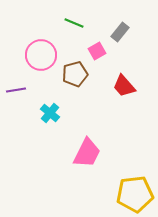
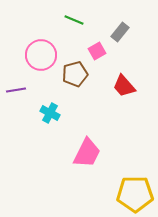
green line: moved 3 px up
cyan cross: rotated 12 degrees counterclockwise
yellow pentagon: rotated 6 degrees clockwise
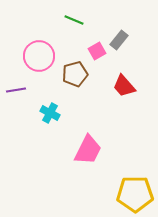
gray rectangle: moved 1 px left, 8 px down
pink circle: moved 2 px left, 1 px down
pink trapezoid: moved 1 px right, 3 px up
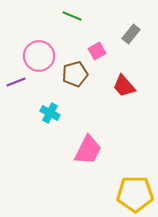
green line: moved 2 px left, 4 px up
gray rectangle: moved 12 px right, 6 px up
purple line: moved 8 px up; rotated 12 degrees counterclockwise
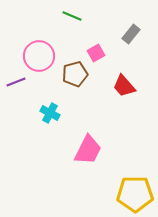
pink square: moved 1 px left, 2 px down
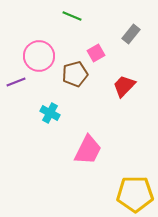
red trapezoid: rotated 85 degrees clockwise
